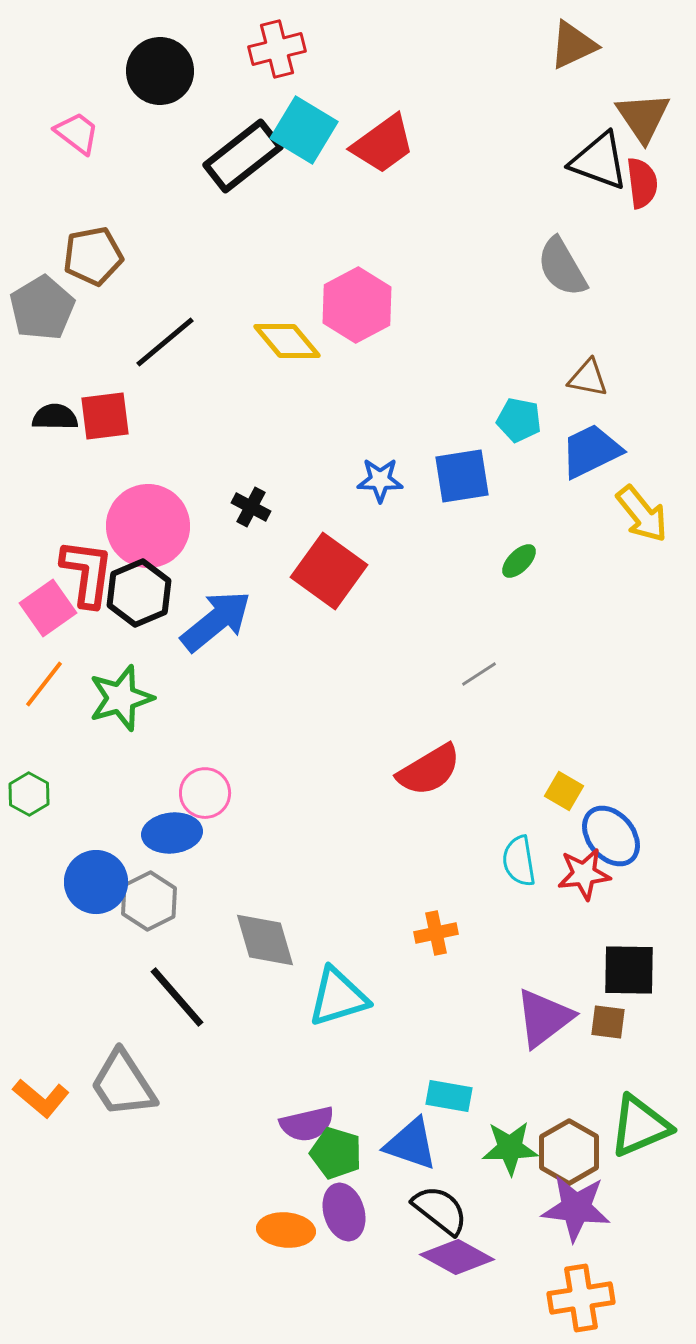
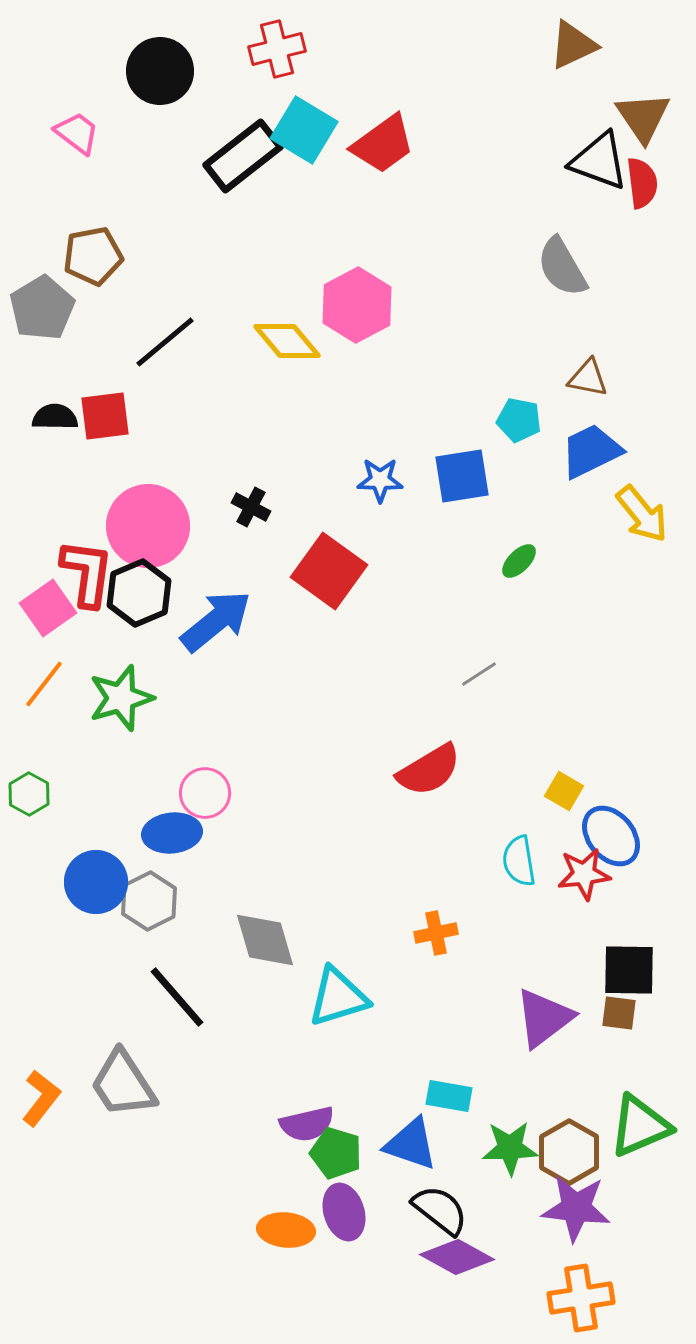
brown square at (608, 1022): moved 11 px right, 9 px up
orange L-shape at (41, 1098): rotated 92 degrees counterclockwise
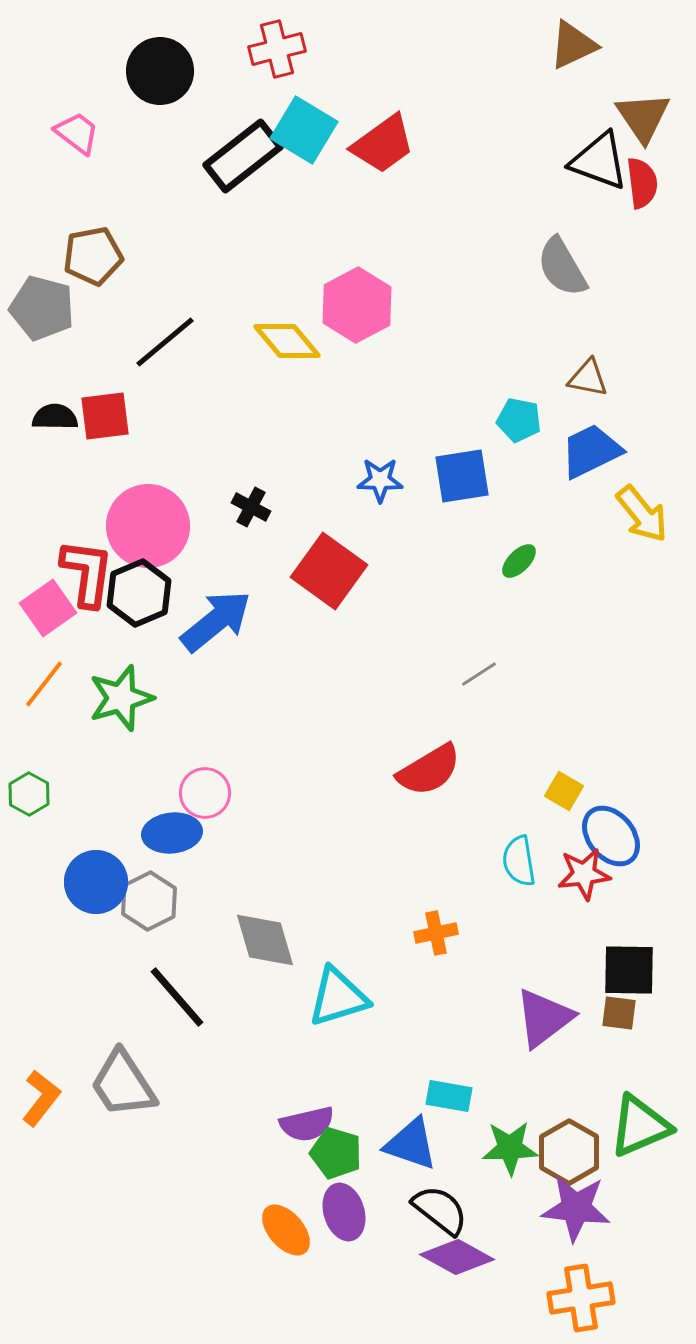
gray pentagon at (42, 308): rotated 26 degrees counterclockwise
orange ellipse at (286, 1230): rotated 44 degrees clockwise
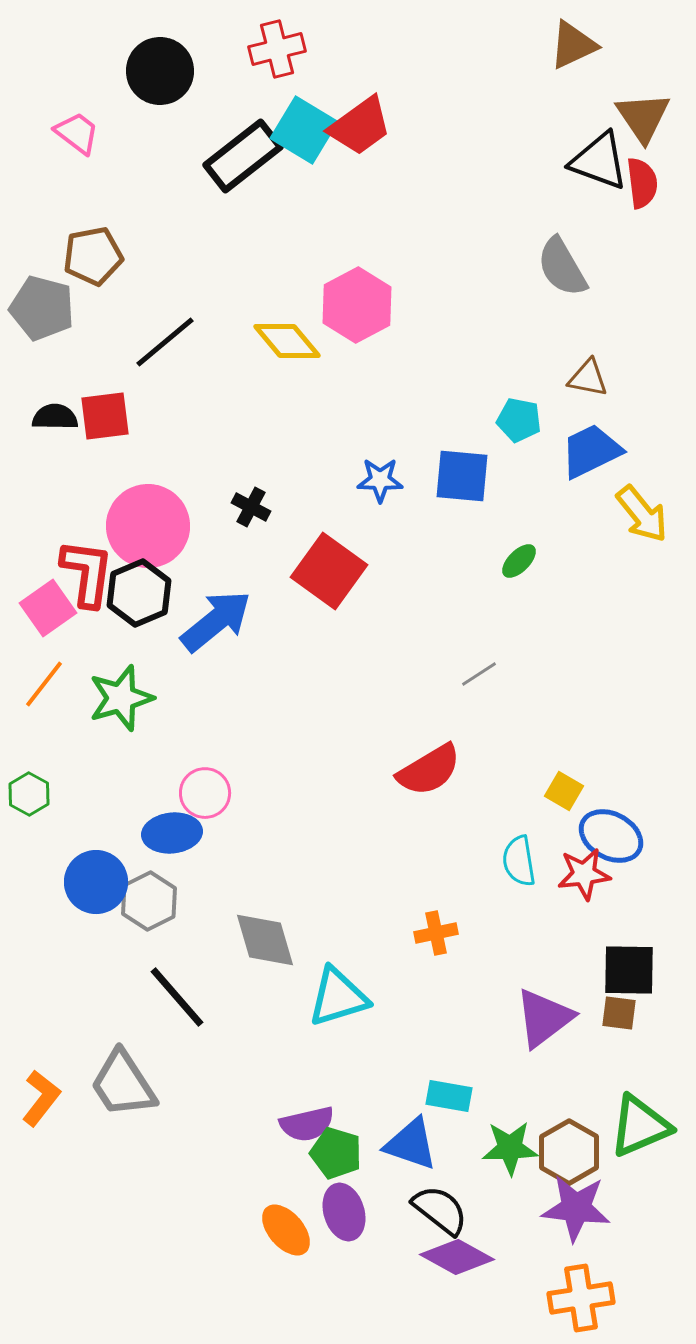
red trapezoid at (383, 144): moved 23 px left, 18 px up
blue square at (462, 476): rotated 14 degrees clockwise
blue ellipse at (611, 836): rotated 22 degrees counterclockwise
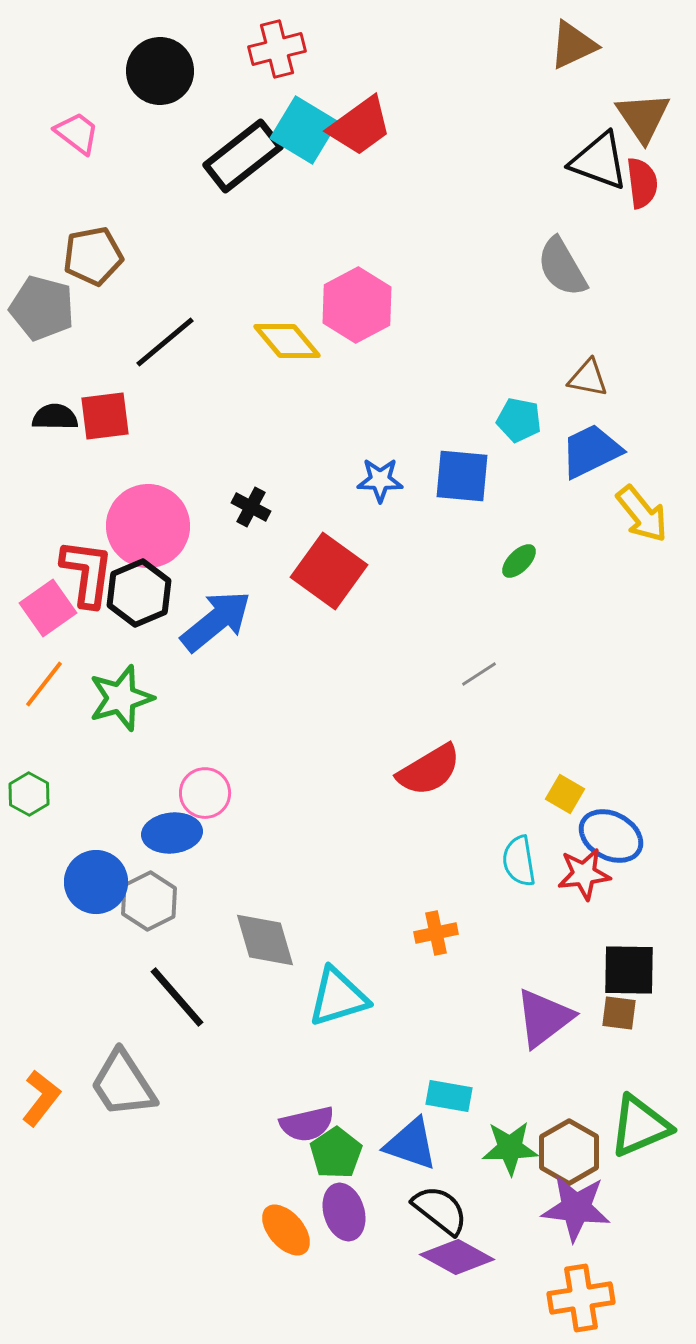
yellow square at (564, 791): moved 1 px right, 3 px down
green pentagon at (336, 1153): rotated 21 degrees clockwise
